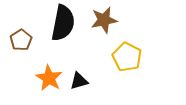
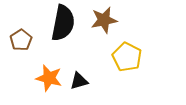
orange star: rotated 16 degrees counterclockwise
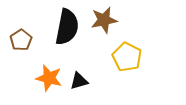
black semicircle: moved 4 px right, 4 px down
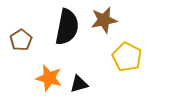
black triangle: moved 3 px down
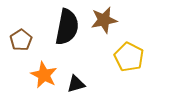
yellow pentagon: moved 2 px right
orange star: moved 5 px left, 3 px up; rotated 12 degrees clockwise
black triangle: moved 3 px left
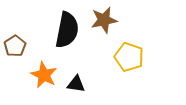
black semicircle: moved 3 px down
brown pentagon: moved 6 px left, 6 px down
yellow pentagon: rotated 8 degrees counterclockwise
black triangle: rotated 24 degrees clockwise
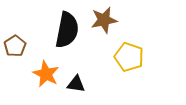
orange star: moved 2 px right, 1 px up
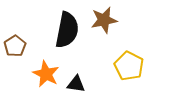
yellow pentagon: moved 9 px down; rotated 8 degrees clockwise
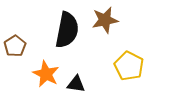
brown star: moved 1 px right
